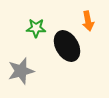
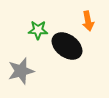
green star: moved 2 px right, 2 px down
black ellipse: rotated 24 degrees counterclockwise
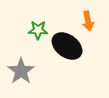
gray star: rotated 20 degrees counterclockwise
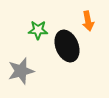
black ellipse: rotated 32 degrees clockwise
gray star: rotated 20 degrees clockwise
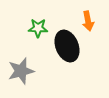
green star: moved 2 px up
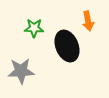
green star: moved 4 px left
gray star: rotated 12 degrees clockwise
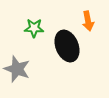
gray star: moved 4 px left, 2 px up; rotated 24 degrees clockwise
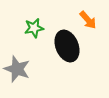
orange arrow: moved 1 px up; rotated 30 degrees counterclockwise
green star: rotated 12 degrees counterclockwise
